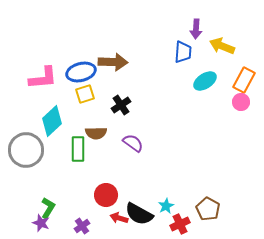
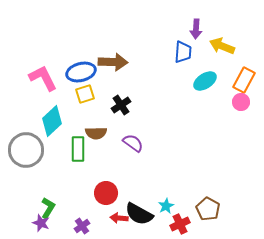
pink L-shape: rotated 112 degrees counterclockwise
red circle: moved 2 px up
red arrow: rotated 12 degrees counterclockwise
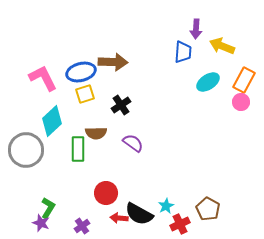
cyan ellipse: moved 3 px right, 1 px down
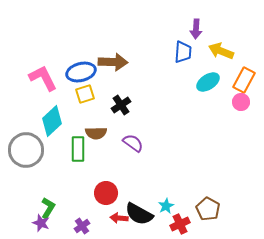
yellow arrow: moved 1 px left, 5 px down
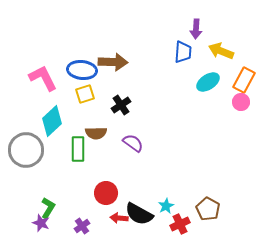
blue ellipse: moved 1 px right, 2 px up; rotated 20 degrees clockwise
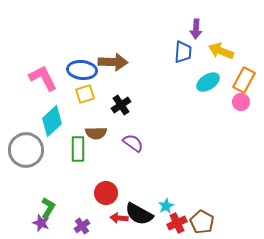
brown pentagon: moved 6 px left, 13 px down
red cross: moved 3 px left, 1 px up
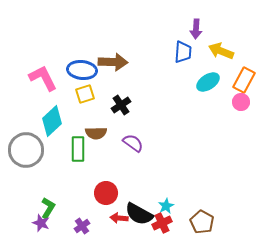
red cross: moved 15 px left
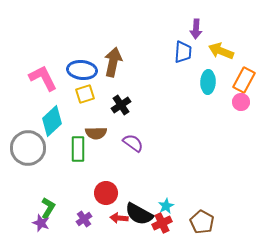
brown arrow: rotated 80 degrees counterclockwise
cyan ellipse: rotated 55 degrees counterclockwise
gray circle: moved 2 px right, 2 px up
purple cross: moved 2 px right, 7 px up
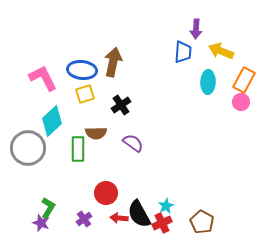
black semicircle: rotated 32 degrees clockwise
